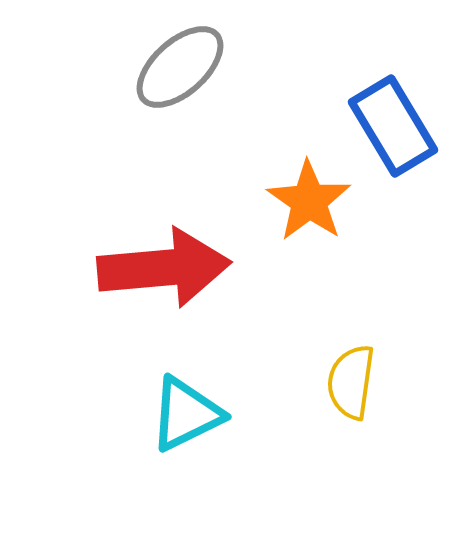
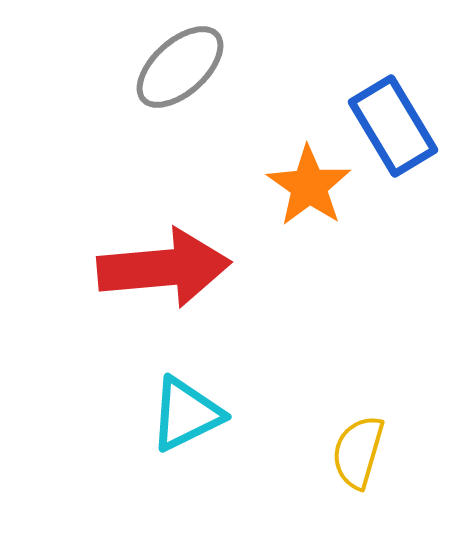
orange star: moved 15 px up
yellow semicircle: moved 7 px right, 70 px down; rotated 8 degrees clockwise
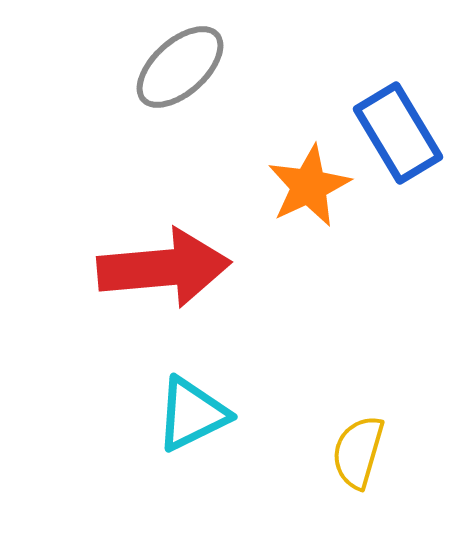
blue rectangle: moved 5 px right, 7 px down
orange star: rotated 12 degrees clockwise
cyan triangle: moved 6 px right
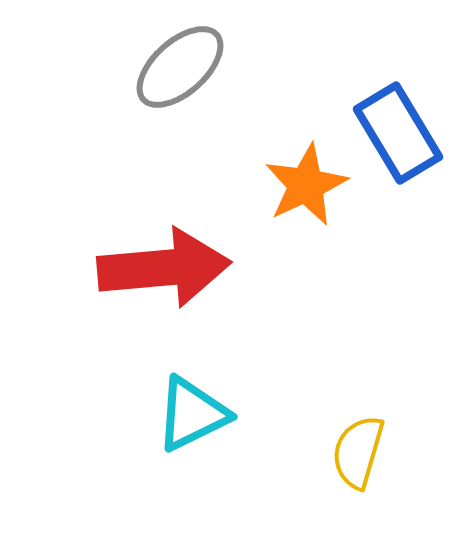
orange star: moved 3 px left, 1 px up
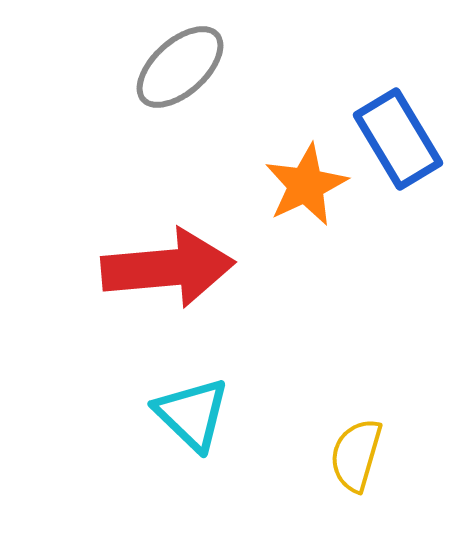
blue rectangle: moved 6 px down
red arrow: moved 4 px right
cyan triangle: rotated 50 degrees counterclockwise
yellow semicircle: moved 2 px left, 3 px down
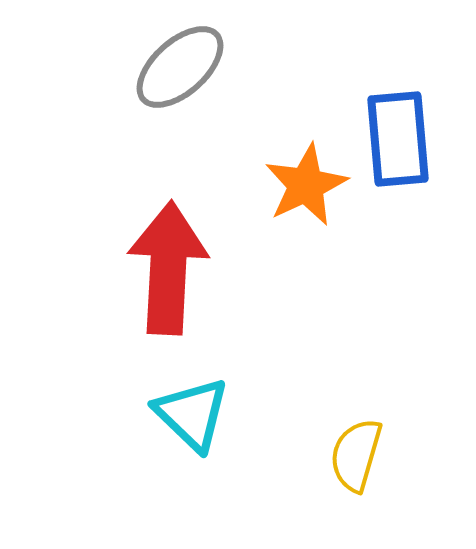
blue rectangle: rotated 26 degrees clockwise
red arrow: rotated 82 degrees counterclockwise
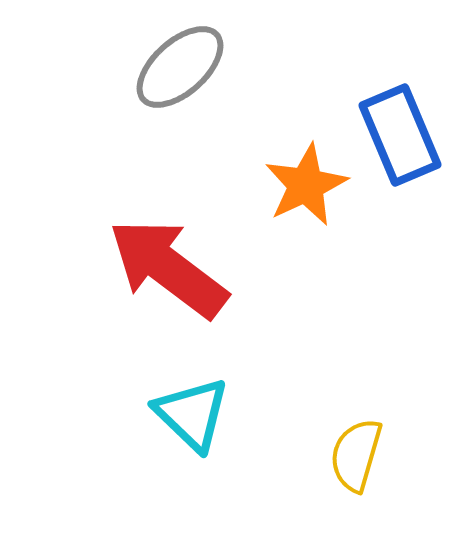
blue rectangle: moved 2 px right, 4 px up; rotated 18 degrees counterclockwise
red arrow: rotated 56 degrees counterclockwise
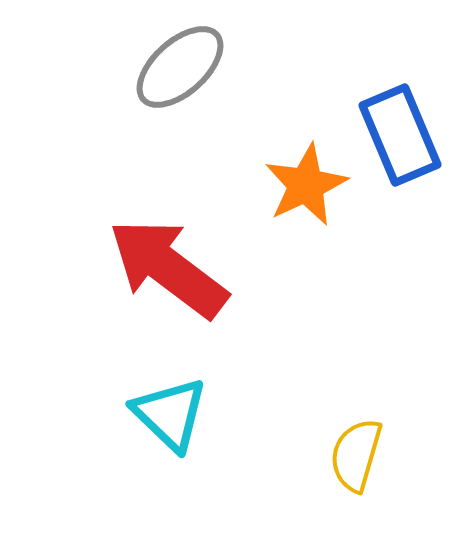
cyan triangle: moved 22 px left
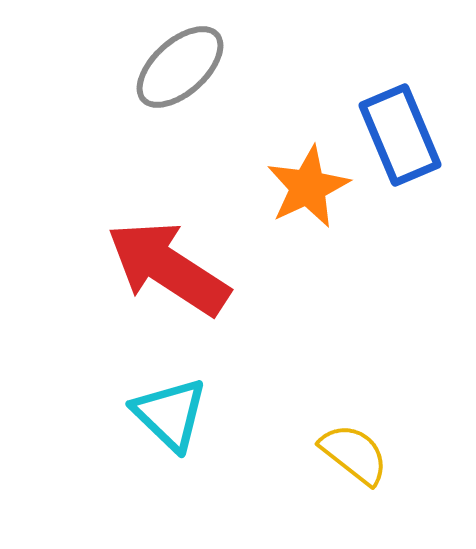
orange star: moved 2 px right, 2 px down
red arrow: rotated 4 degrees counterclockwise
yellow semicircle: moved 2 px left, 1 px up; rotated 112 degrees clockwise
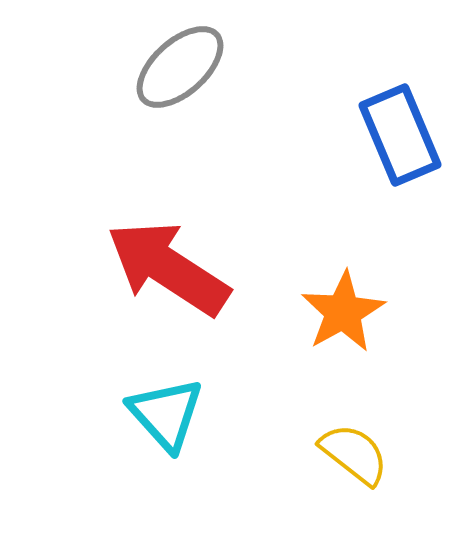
orange star: moved 35 px right, 125 px down; rotated 4 degrees counterclockwise
cyan triangle: moved 4 px left; rotated 4 degrees clockwise
